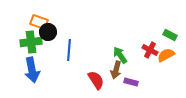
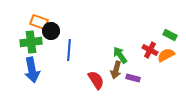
black circle: moved 3 px right, 1 px up
purple rectangle: moved 2 px right, 4 px up
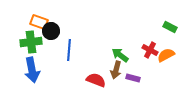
green rectangle: moved 8 px up
green arrow: rotated 18 degrees counterclockwise
red semicircle: rotated 36 degrees counterclockwise
